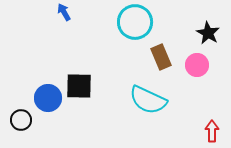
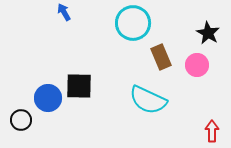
cyan circle: moved 2 px left, 1 px down
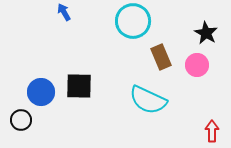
cyan circle: moved 2 px up
black star: moved 2 px left
blue circle: moved 7 px left, 6 px up
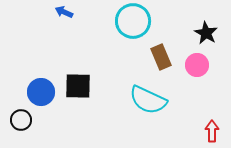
blue arrow: rotated 36 degrees counterclockwise
black square: moved 1 px left
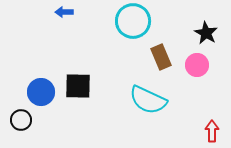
blue arrow: rotated 24 degrees counterclockwise
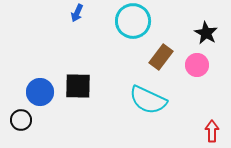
blue arrow: moved 13 px right, 1 px down; rotated 66 degrees counterclockwise
brown rectangle: rotated 60 degrees clockwise
blue circle: moved 1 px left
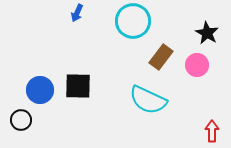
black star: moved 1 px right
blue circle: moved 2 px up
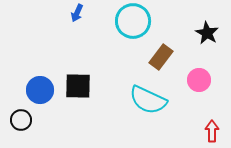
pink circle: moved 2 px right, 15 px down
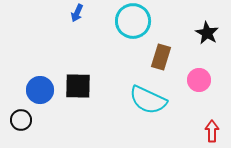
brown rectangle: rotated 20 degrees counterclockwise
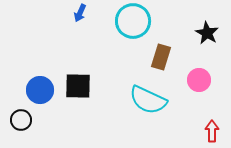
blue arrow: moved 3 px right
